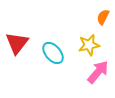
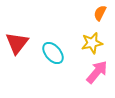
orange semicircle: moved 3 px left, 4 px up
yellow star: moved 3 px right, 2 px up
pink arrow: moved 1 px left
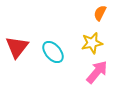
red triangle: moved 4 px down
cyan ellipse: moved 1 px up
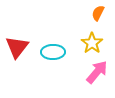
orange semicircle: moved 2 px left
yellow star: rotated 25 degrees counterclockwise
cyan ellipse: rotated 50 degrees counterclockwise
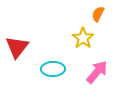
orange semicircle: moved 1 px down
yellow star: moved 9 px left, 5 px up
cyan ellipse: moved 17 px down
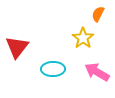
pink arrow: rotated 100 degrees counterclockwise
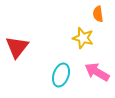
orange semicircle: rotated 35 degrees counterclockwise
yellow star: rotated 20 degrees counterclockwise
cyan ellipse: moved 8 px right, 6 px down; rotated 70 degrees counterclockwise
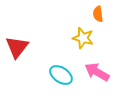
cyan ellipse: rotated 75 degrees counterclockwise
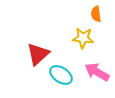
orange semicircle: moved 2 px left
yellow star: rotated 10 degrees counterclockwise
red triangle: moved 21 px right, 7 px down; rotated 10 degrees clockwise
